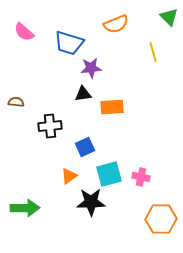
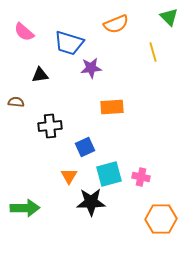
black triangle: moved 43 px left, 19 px up
orange triangle: rotated 24 degrees counterclockwise
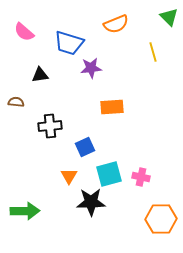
green arrow: moved 3 px down
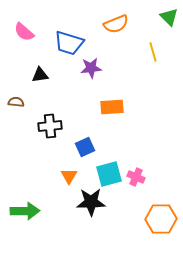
pink cross: moved 5 px left; rotated 12 degrees clockwise
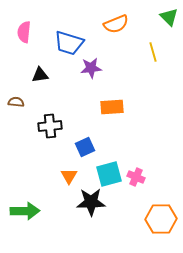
pink semicircle: rotated 55 degrees clockwise
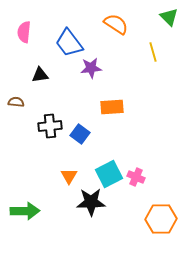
orange semicircle: rotated 125 degrees counterclockwise
blue trapezoid: rotated 36 degrees clockwise
blue square: moved 5 px left, 13 px up; rotated 30 degrees counterclockwise
cyan square: rotated 12 degrees counterclockwise
